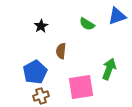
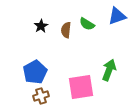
brown semicircle: moved 5 px right, 21 px up
green arrow: moved 1 px down
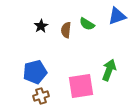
blue pentagon: rotated 15 degrees clockwise
pink square: moved 1 px up
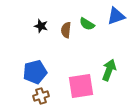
blue triangle: moved 1 px left
black star: rotated 24 degrees counterclockwise
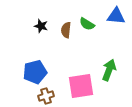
blue triangle: rotated 24 degrees clockwise
brown cross: moved 5 px right
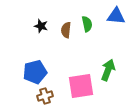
green semicircle: rotated 133 degrees counterclockwise
green arrow: moved 1 px left
brown cross: moved 1 px left
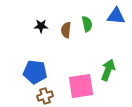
black star: rotated 16 degrees counterclockwise
blue pentagon: rotated 20 degrees clockwise
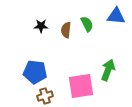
green semicircle: rotated 14 degrees counterclockwise
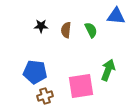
green semicircle: moved 4 px right, 6 px down
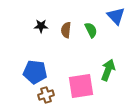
blue triangle: rotated 42 degrees clockwise
brown cross: moved 1 px right, 1 px up
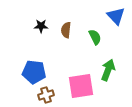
green semicircle: moved 4 px right, 7 px down
blue pentagon: moved 1 px left
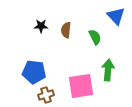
green arrow: rotated 15 degrees counterclockwise
